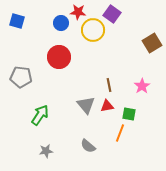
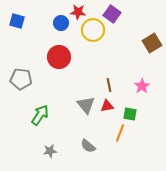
gray pentagon: moved 2 px down
green square: moved 1 px right
gray star: moved 4 px right
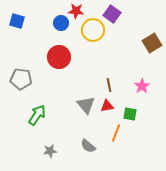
red star: moved 2 px left, 1 px up
green arrow: moved 3 px left
orange line: moved 4 px left
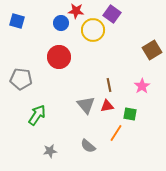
brown square: moved 7 px down
orange line: rotated 12 degrees clockwise
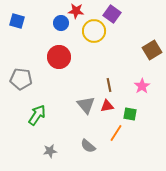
yellow circle: moved 1 px right, 1 px down
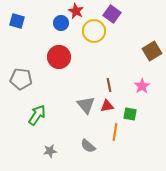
red star: rotated 21 degrees clockwise
brown square: moved 1 px down
orange line: moved 1 px left, 1 px up; rotated 24 degrees counterclockwise
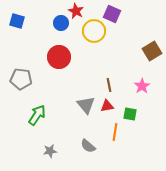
purple square: rotated 12 degrees counterclockwise
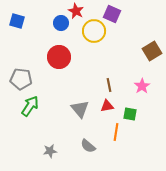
gray triangle: moved 6 px left, 4 px down
green arrow: moved 7 px left, 9 px up
orange line: moved 1 px right
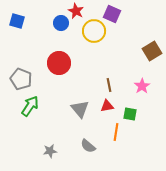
red circle: moved 6 px down
gray pentagon: rotated 15 degrees clockwise
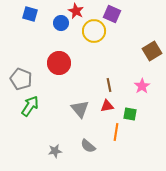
blue square: moved 13 px right, 7 px up
gray star: moved 5 px right
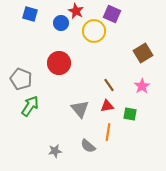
brown square: moved 9 px left, 2 px down
brown line: rotated 24 degrees counterclockwise
orange line: moved 8 px left
